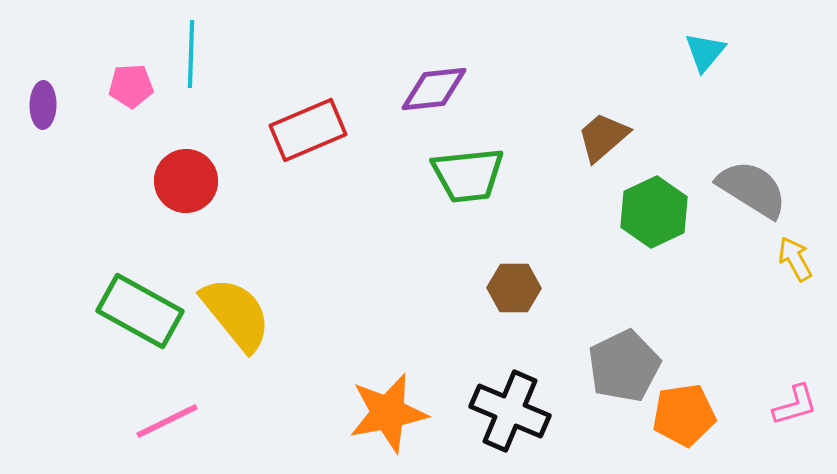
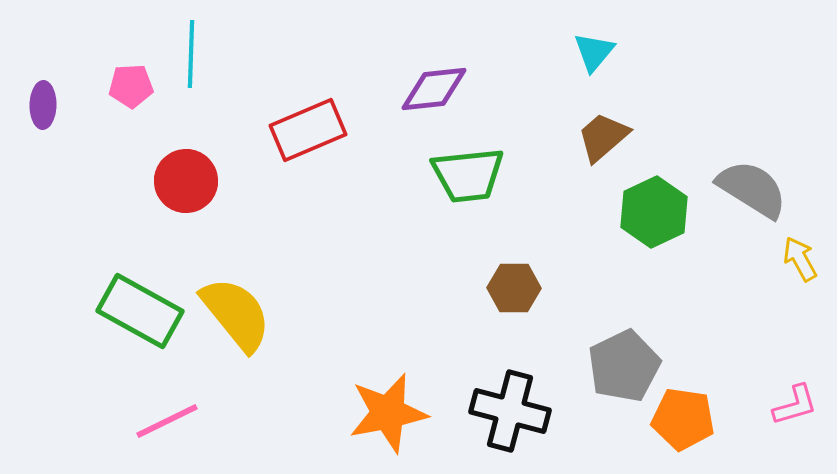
cyan triangle: moved 111 px left
yellow arrow: moved 5 px right
black cross: rotated 8 degrees counterclockwise
orange pentagon: moved 1 px left, 4 px down; rotated 16 degrees clockwise
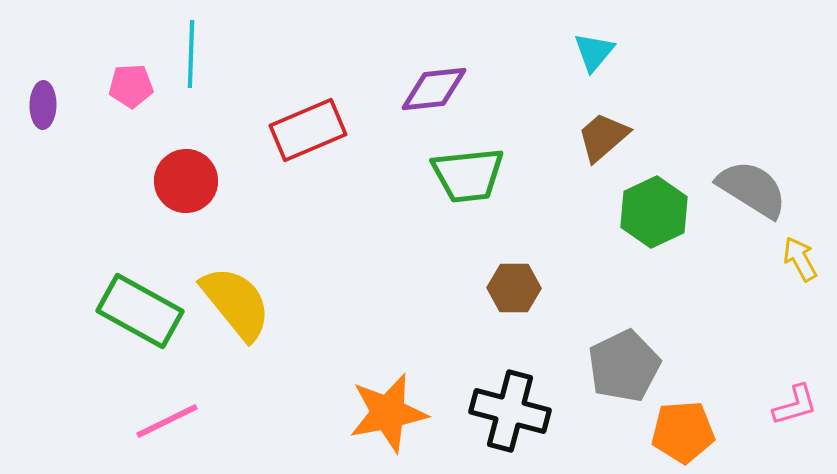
yellow semicircle: moved 11 px up
orange pentagon: moved 13 px down; rotated 12 degrees counterclockwise
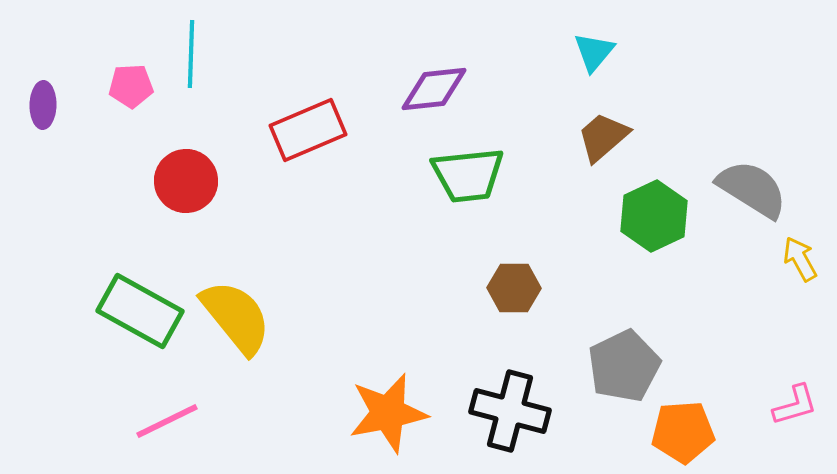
green hexagon: moved 4 px down
yellow semicircle: moved 14 px down
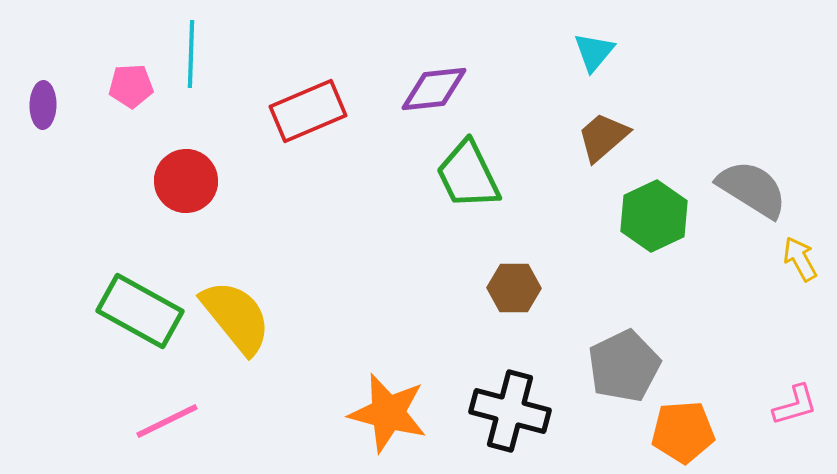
red rectangle: moved 19 px up
green trapezoid: rotated 70 degrees clockwise
orange star: rotated 26 degrees clockwise
